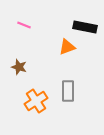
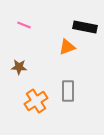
brown star: rotated 14 degrees counterclockwise
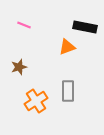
brown star: rotated 21 degrees counterclockwise
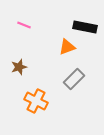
gray rectangle: moved 6 px right, 12 px up; rotated 45 degrees clockwise
orange cross: rotated 30 degrees counterclockwise
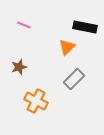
orange triangle: rotated 24 degrees counterclockwise
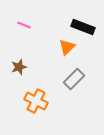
black rectangle: moved 2 px left; rotated 10 degrees clockwise
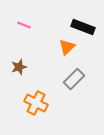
orange cross: moved 2 px down
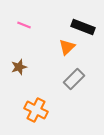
orange cross: moved 7 px down
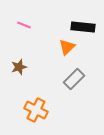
black rectangle: rotated 15 degrees counterclockwise
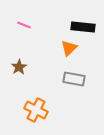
orange triangle: moved 2 px right, 1 px down
brown star: rotated 14 degrees counterclockwise
gray rectangle: rotated 55 degrees clockwise
